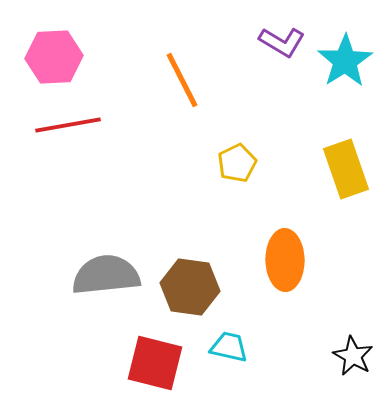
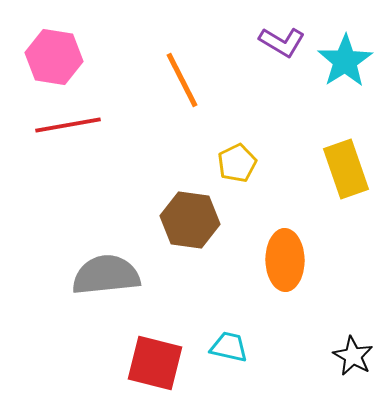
pink hexagon: rotated 12 degrees clockwise
brown hexagon: moved 67 px up
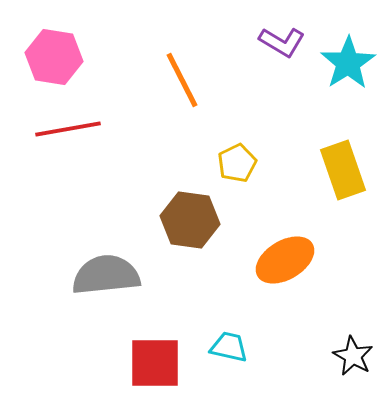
cyan star: moved 3 px right, 2 px down
red line: moved 4 px down
yellow rectangle: moved 3 px left, 1 px down
orange ellipse: rotated 60 degrees clockwise
red square: rotated 14 degrees counterclockwise
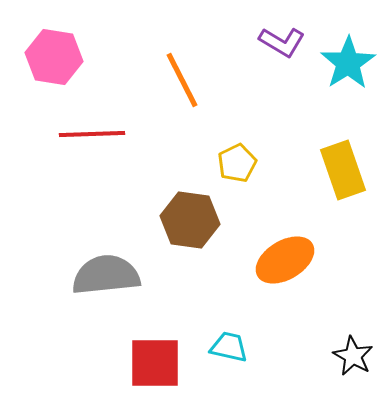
red line: moved 24 px right, 5 px down; rotated 8 degrees clockwise
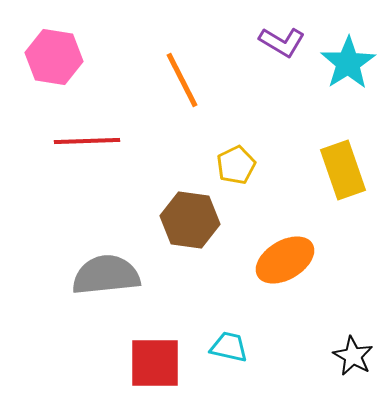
red line: moved 5 px left, 7 px down
yellow pentagon: moved 1 px left, 2 px down
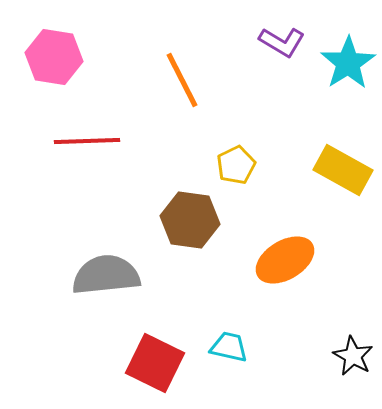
yellow rectangle: rotated 42 degrees counterclockwise
red square: rotated 26 degrees clockwise
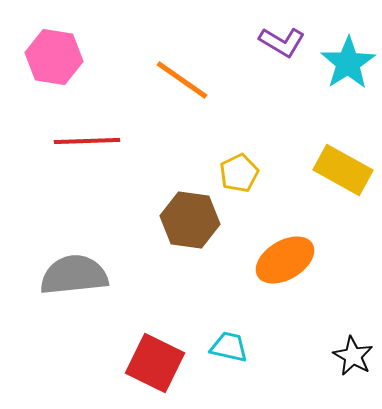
orange line: rotated 28 degrees counterclockwise
yellow pentagon: moved 3 px right, 8 px down
gray semicircle: moved 32 px left
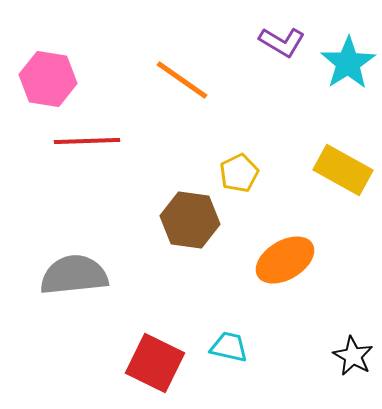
pink hexagon: moved 6 px left, 22 px down
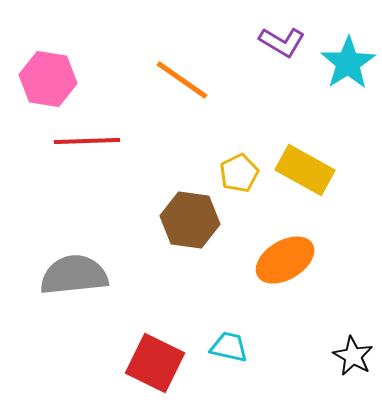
yellow rectangle: moved 38 px left
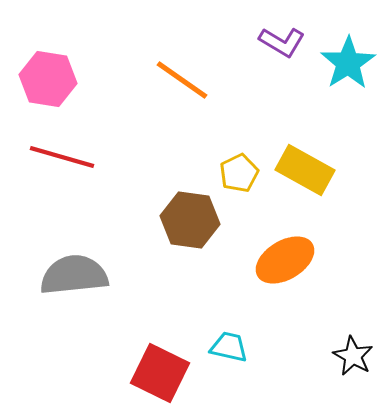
red line: moved 25 px left, 16 px down; rotated 18 degrees clockwise
red square: moved 5 px right, 10 px down
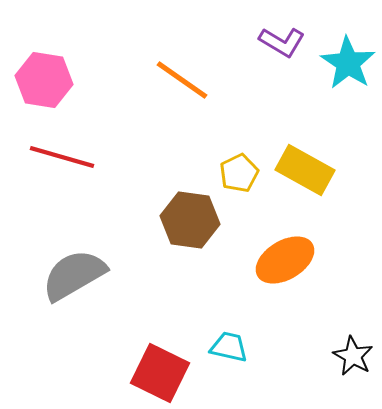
cyan star: rotated 6 degrees counterclockwise
pink hexagon: moved 4 px left, 1 px down
gray semicircle: rotated 24 degrees counterclockwise
